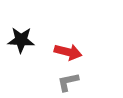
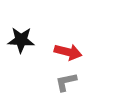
gray L-shape: moved 2 px left
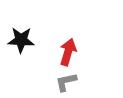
red arrow: rotated 88 degrees counterclockwise
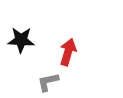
gray L-shape: moved 18 px left
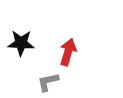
black star: moved 3 px down
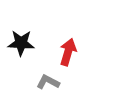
gray L-shape: rotated 40 degrees clockwise
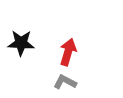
gray L-shape: moved 17 px right
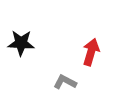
red arrow: moved 23 px right
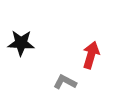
red arrow: moved 3 px down
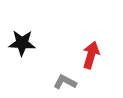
black star: moved 1 px right
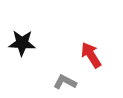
red arrow: rotated 48 degrees counterclockwise
